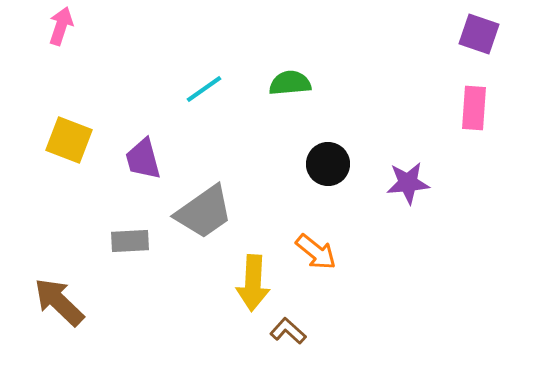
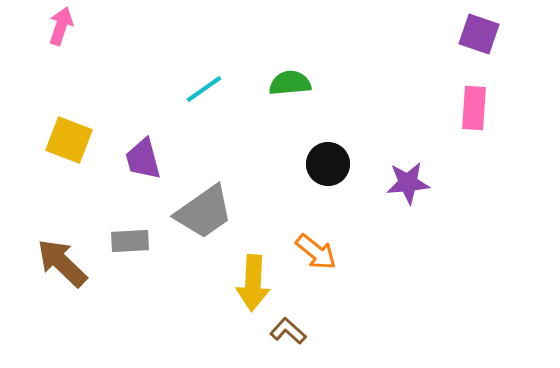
brown arrow: moved 3 px right, 39 px up
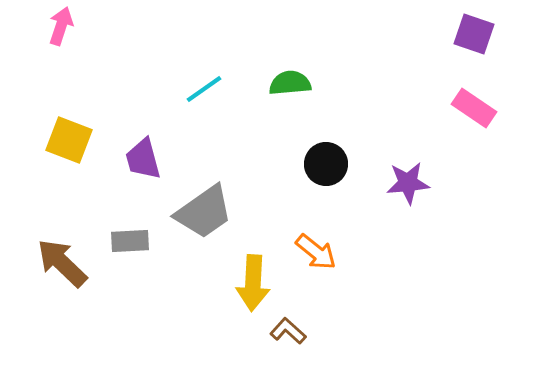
purple square: moved 5 px left
pink rectangle: rotated 60 degrees counterclockwise
black circle: moved 2 px left
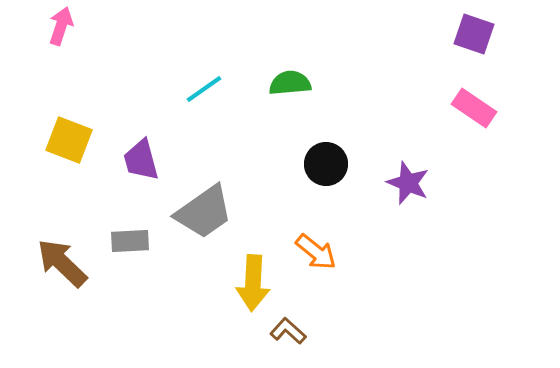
purple trapezoid: moved 2 px left, 1 px down
purple star: rotated 27 degrees clockwise
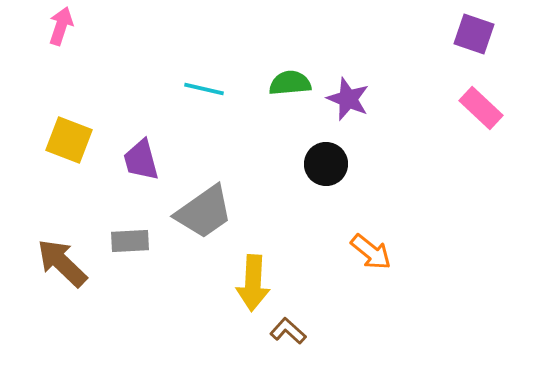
cyan line: rotated 48 degrees clockwise
pink rectangle: moved 7 px right; rotated 9 degrees clockwise
purple star: moved 60 px left, 84 px up
orange arrow: moved 55 px right
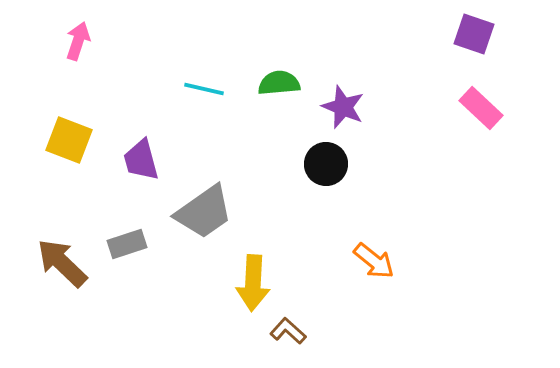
pink arrow: moved 17 px right, 15 px down
green semicircle: moved 11 px left
purple star: moved 5 px left, 8 px down
gray rectangle: moved 3 px left, 3 px down; rotated 15 degrees counterclockwise
orange arrow: moved 3 px right, 9 px down
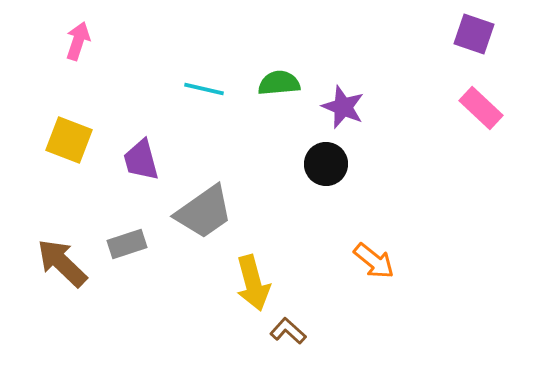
yellow arrow: rotated 18 degrees counterclockwise
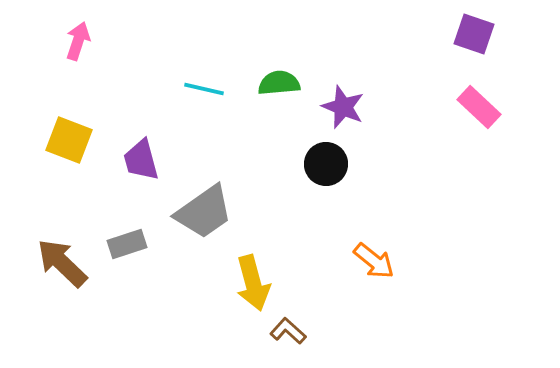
pink rectangle: moved 2 px left, 1 px up
